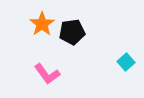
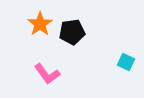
orange star: moved 2 px left
cyan square: rotated 24 degrees counterclockwise
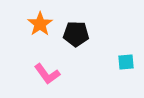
black pentagon: moved 4 px right, 2 px down; rotated 10 degrees clockwise
cyan square: rotated 30 degrees counterclockwise
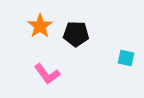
orange star: moved 2 px down
cyan square: moved 4 px up; rotated 18 degrees clockwise
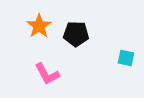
orange star: moved 1 px left
pink L-shape: rotated 8 degrees clockwise
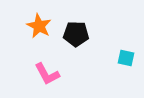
orange star: rotated 10 degrees counterclockwise
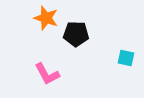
orange star: moved 7 px right, 8 px up; rotated 10 degrees counterclockwise
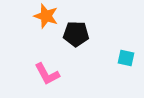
orange star: moved 2 px up
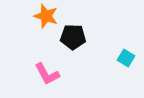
black pentagon: moved 3 px left, 3 px down
cyan square: rotated 18 degrees clockwise
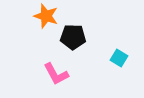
cyan square: moved 7 px left
pink L-shape: moved 9 px right
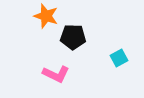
cyan square: rotated 30 degrees clockwise
pink L-shape: rotated 36 degrees counterclockwise
